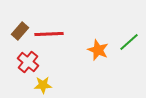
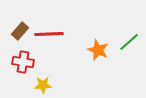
red cross: moved 5 px left; rotated 30 degrees counterclockwise
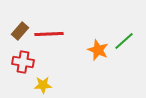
green line: moved 5 px left, 1 px up
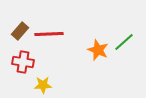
green line: moved 1 px down
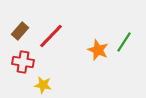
red line: moved 2 px right, 2 px down; rotated 44 degrees counterclockwise
green line: rotated 15 degrees counterclockwise
yellow star: rotated 12 degrees clockwise
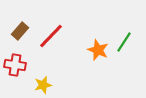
red cross: moved 8 px left, 3 px down
yellow star: rotated 24 degrees counterclockwise
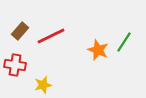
red line: rotated 20 degrees clockwise
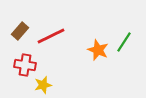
red cross: moved 10 px right
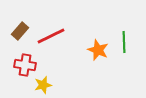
green line: rotated 35 degrees counterclockwise
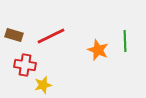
brown rectangle: moved 6 px left, 4 px down; rotated 66 degrees clockwise
green line: moved 1 px right, 1 px up
